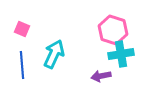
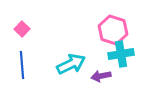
pink square: rotated 21 degrees clockwise
cyan arrow: moved 17 px right, 10 px down; rotated 40 degrees clockwise
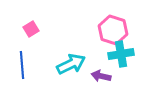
pink square: moved 9 px right; rotated 14 degrees clockwise
purple arrow: rotated 24 degrees clockwise
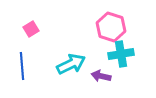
pink hexagon: moved 2 px left, 3 px up
blue line: moved 1 px down
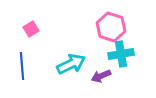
purple arrow: rotated 36 degrees counterclockwise
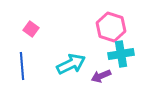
pink square: rotated 21 degrees counterclockwise
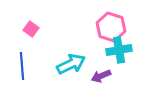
cyan cross: moved 2 px left, 4 px up
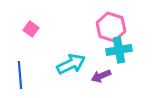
blue line: moved 2 px left, 9 px down
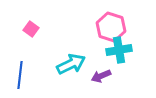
blue line: rotated 12 degrees clockwise
